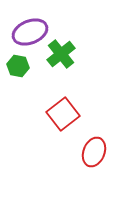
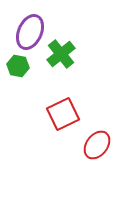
purple ellipse: rotated 44 degrees counterclockwise
red square: rotated 12 degrees clockwise
red ellipse: moved 3 px right, 7 px up; rotated 16 degrees clockwise
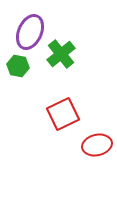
red ellipse: rotated 40 degrees clockwise
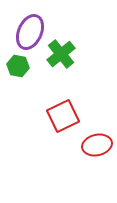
red square: moved 2 px down
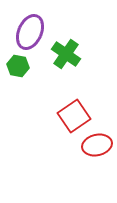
green cross: moved 5 px right; rotated 16 degrees counterclockwise
red square: moved 11 px right; rotated 8 degrees counterclockwise
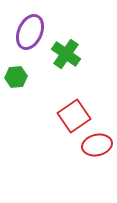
green hexagon: moved 2 px left, 11 px down; rotated 15 degrees counterclockwise
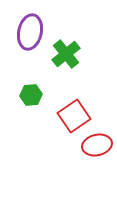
purple ellipse: rotated 12 degrees counterclockwise
green cross: rotated 16 degrees clockwise
green hexagon: moved 15 px right, 18 px down
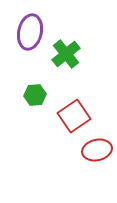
green hexagon: moved 4 px right
red ellipse: moved 5 px down
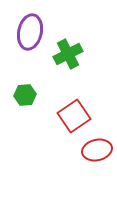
green cross: moved 2 px right; rotated 12 degrees clockwise
green hexagon: moved 10 px left
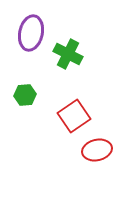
purple ellipse: moved 1 px right, 1 px down
green cross: rotated 36 degrees counterclockwise
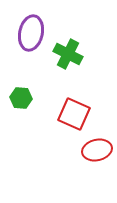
green hexagon: moved 4 px left, 3 px down; rotated 10 degrees clockwise
red square: moved 2 px up; rotated 32 degrees counterclockwise
